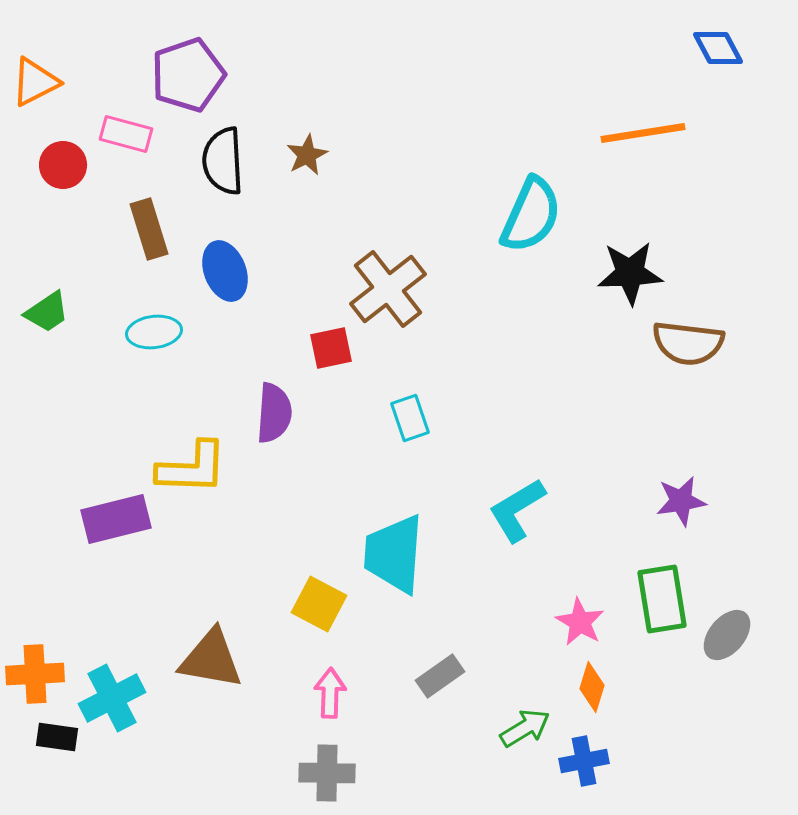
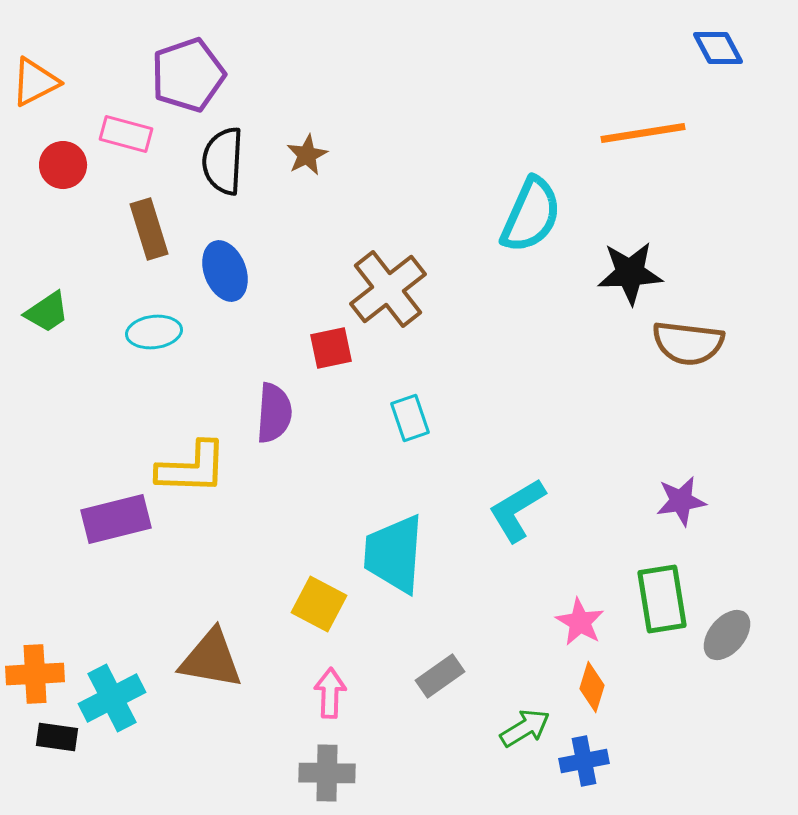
black semicircle: rotated 6 degrees clockwise
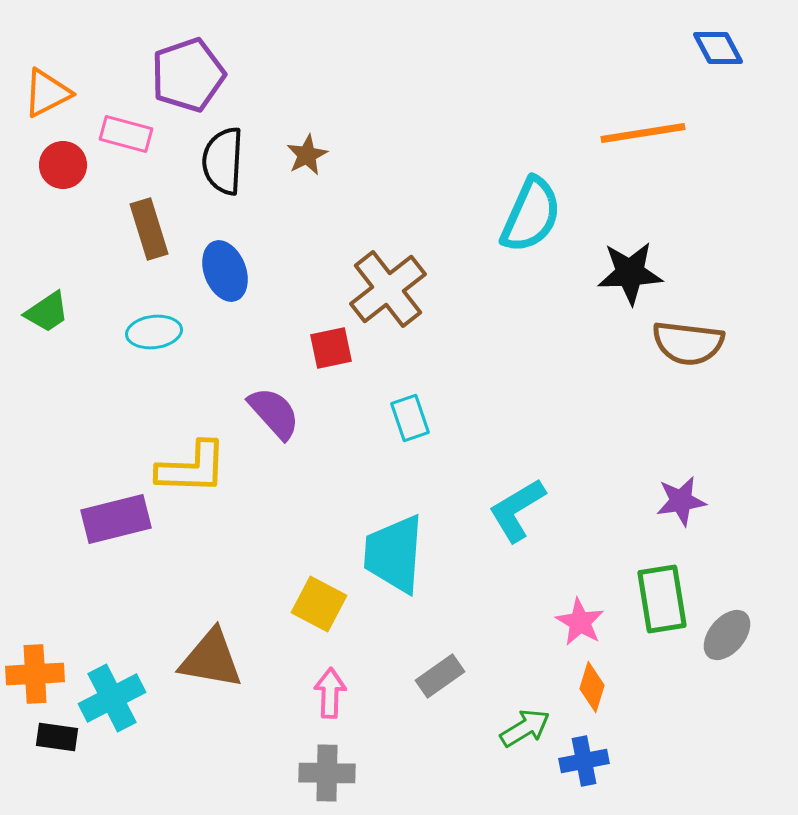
orange triangle: moved 12 px right, 11 px down
purple semicircle: rotated 46 degrees counterclockwise
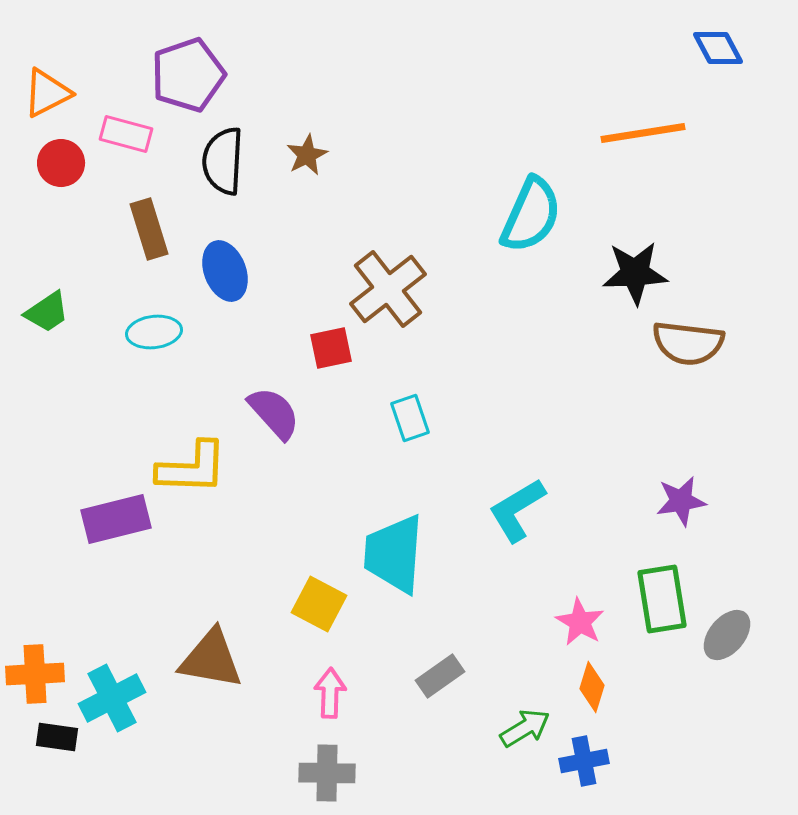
red circle: moved 2 px left, 2 px up
black star: moved 5 px right
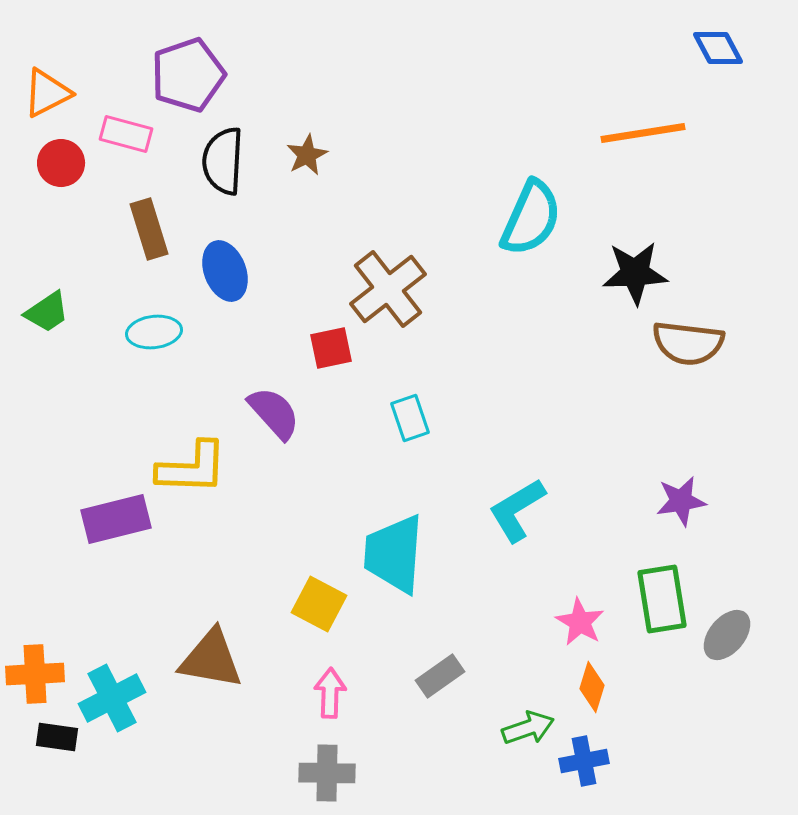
cyan semicircle: moved 3 px down
green arrow: moved 3 px right; rotated 12 degrees clockwise
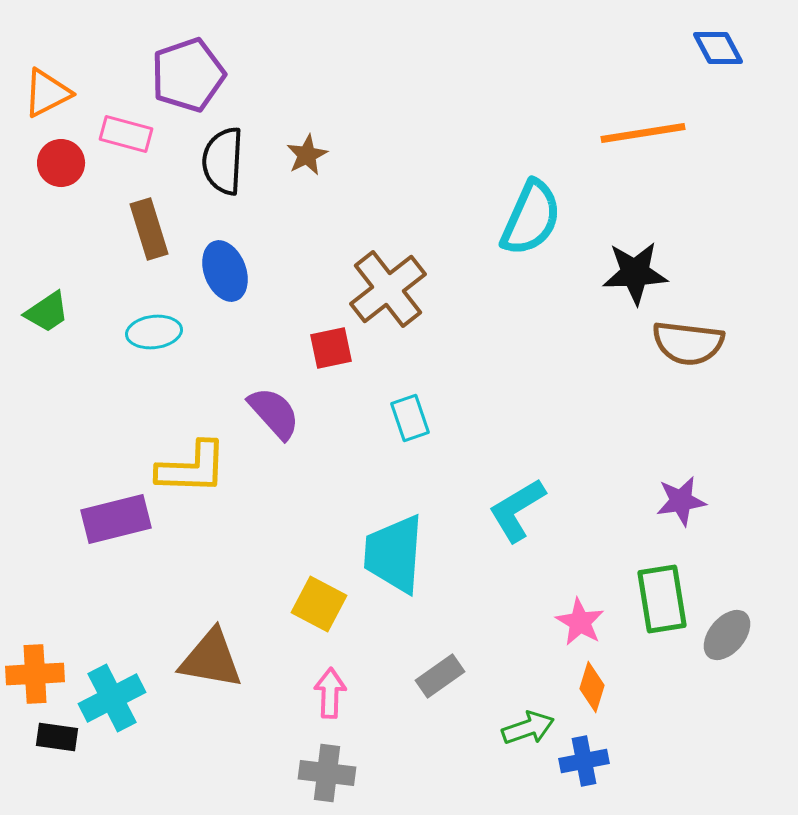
gray cross: rotated 6 degrees clockwise
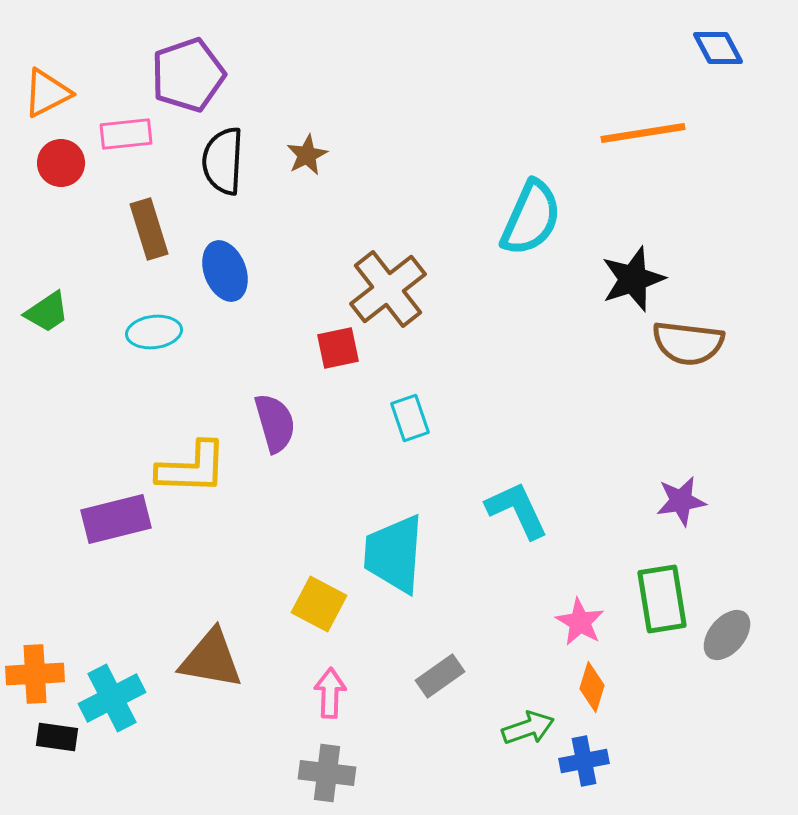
pink rectangle: rotated 21 degrees counterclockwise
black star: moved 2 px left, 6 px down; rotated 16 degrees counterclockwise
red square: moved 7 px right
purple semicircle: moved 1 px right, 10 px down; rotated 26 degrees clockwise
cyan L-shape: rotated 96 degrees clockwise
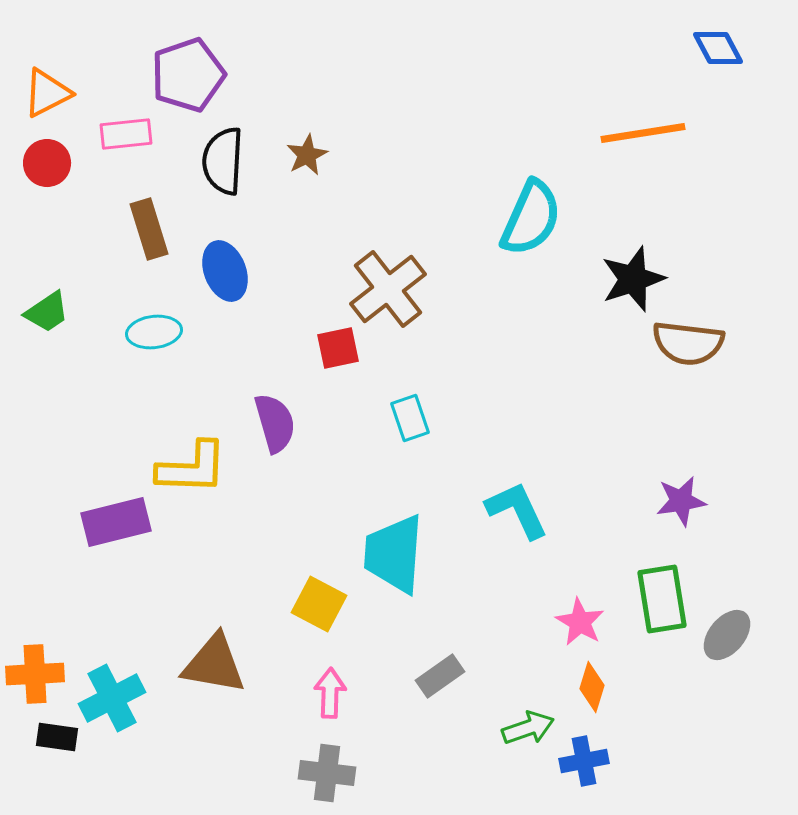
red circle: moved 14 px left
purple rectangle: moved 3 px down
brown triangle: moved 3 px right, 5 px down
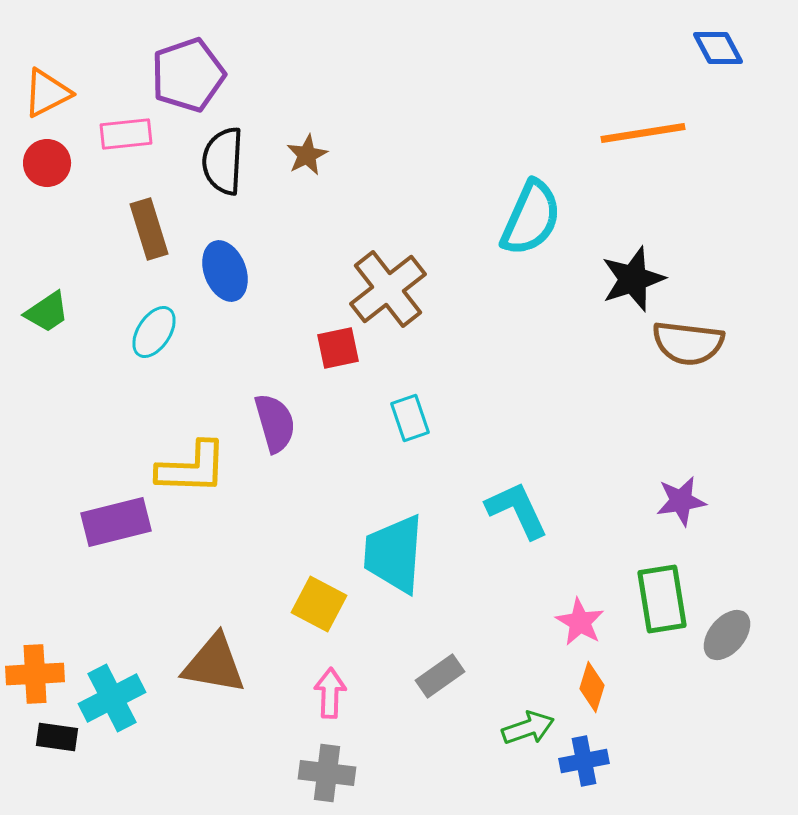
cyan ellipse: rotated 50 degrees counterclockwise
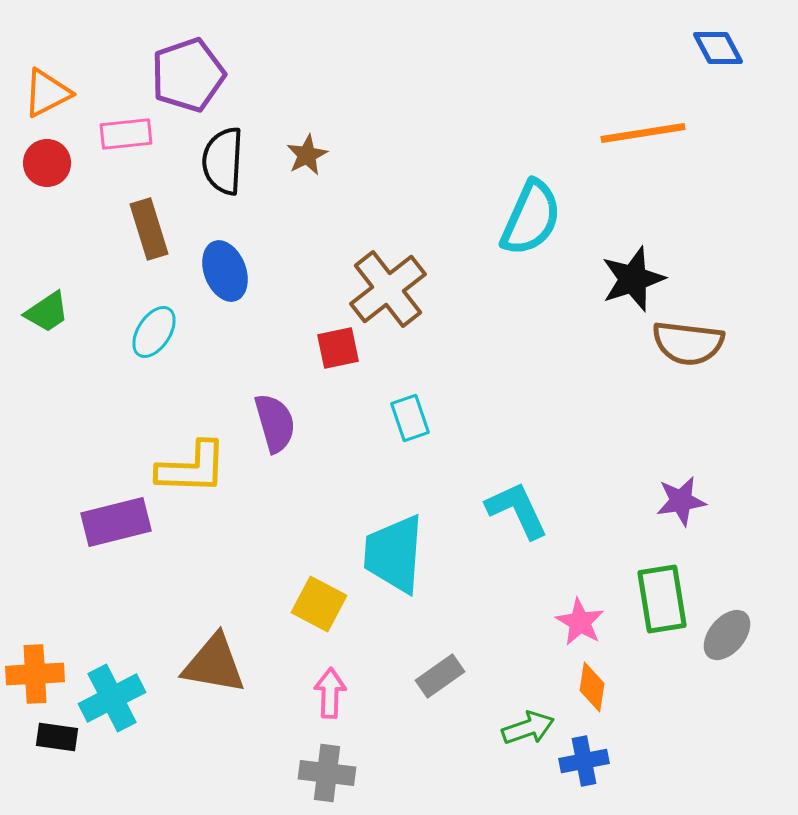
orange diamond: rotated 9 degrees counterclockwise
